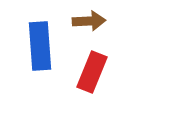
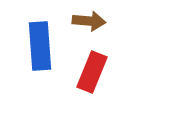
brown arrow: rotated 8 degrees clockwise
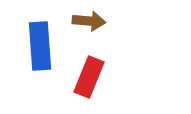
red rectangle: moved 3 px left, 5 px down
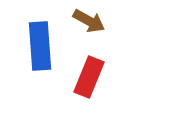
brown arrow: rotated 24 degrees clockwise
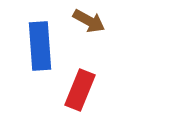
red rectangle: moved 9 px left, 13 px down
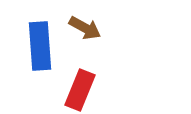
brown arrow: moved 4 px left, 7 px down
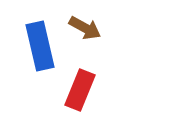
blue rectangle: rotated 9 degrees counterclockwise
